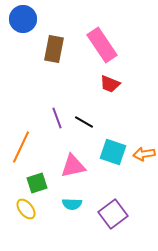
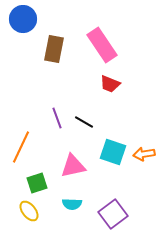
yellow ellipse: moved 3 px right, 2 px down
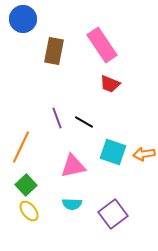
brown rectangle: moved 2 px down
green square: moved 11 px left, 2 px down; rotated 25 degrees counterclockwise
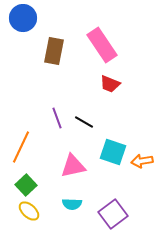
blue circle: moved 1 px up
orange arrow: moved 2 px left, 7 px down
yellow ellipse: rotated 10 degrees counterclockwise
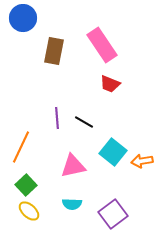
purple line: rotated 15 degrees clockwise
cyan square: rotated 20 degrees clockwise
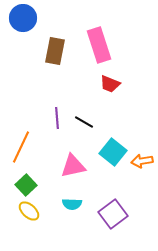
pink rectangle: moved 3 px left; rotated 16 degrees clockwise
brown rectangle: moved 1 px right
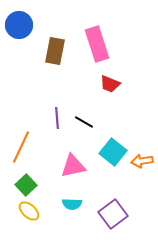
blue circle: moved 4 px left, 7 px down
pink rectangle: moved 2 px left, 1 px up
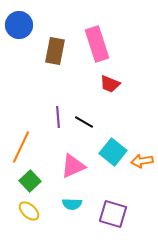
purple line: moved 1 px right, 1 px up
pink triangle: rotated 12 degrees counterclockwise
green square: moved 4 px right, 4 px up
purple square: rotated 36 degrees counterclockwise
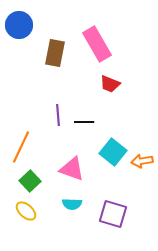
pink rectangle: rotated 12 degrees counterclockwise
brown rectangle: moved 2 px down
purple line: moved 2 px up
black line: rotated 30 degrees counterclockwise
pink triangle: moved 1 px left, 3 px down; rotated 44 degrees clockwise
yellow ellipse: moved 3 px left
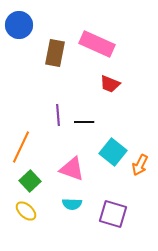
pink rectangle: rotated 36 degrees counterclockwise
orange arrow: moved 2 px left, 4 px down; rotated 55 degrees counterclockwise
